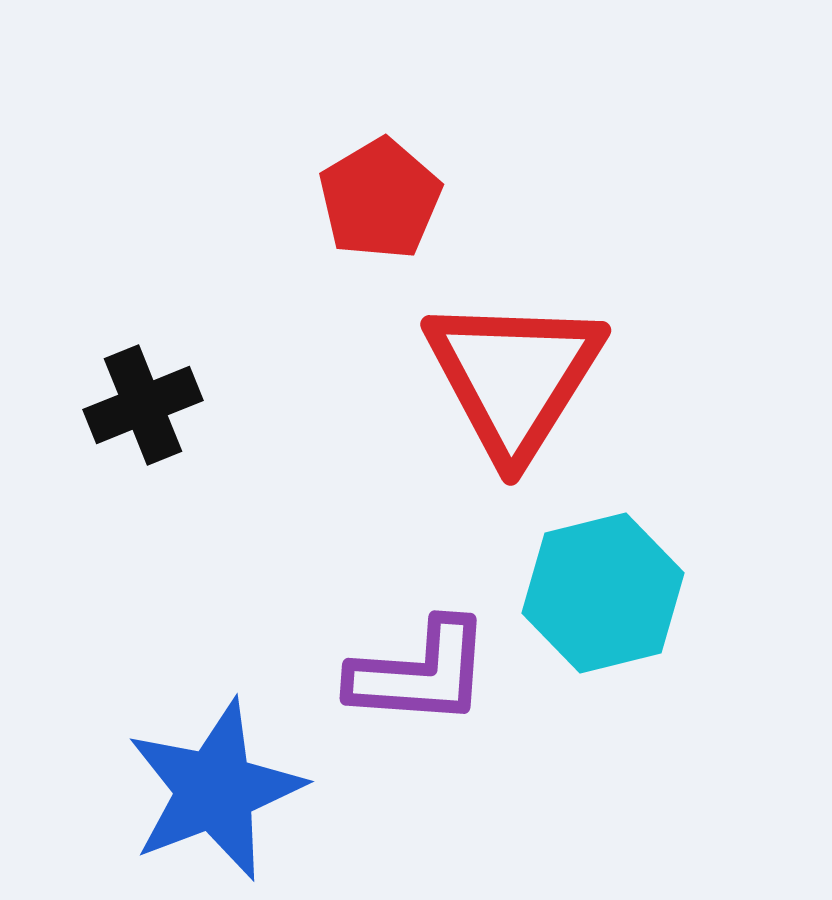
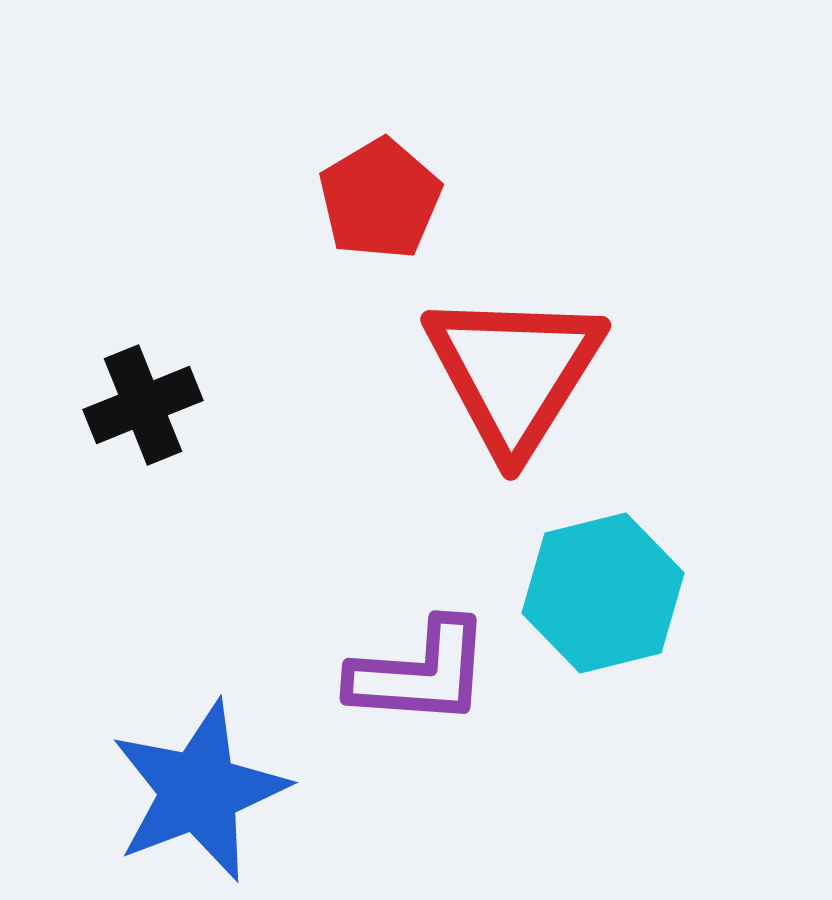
red triangle: moved 5 px up
blue star: moved 16 px left, 1 px down
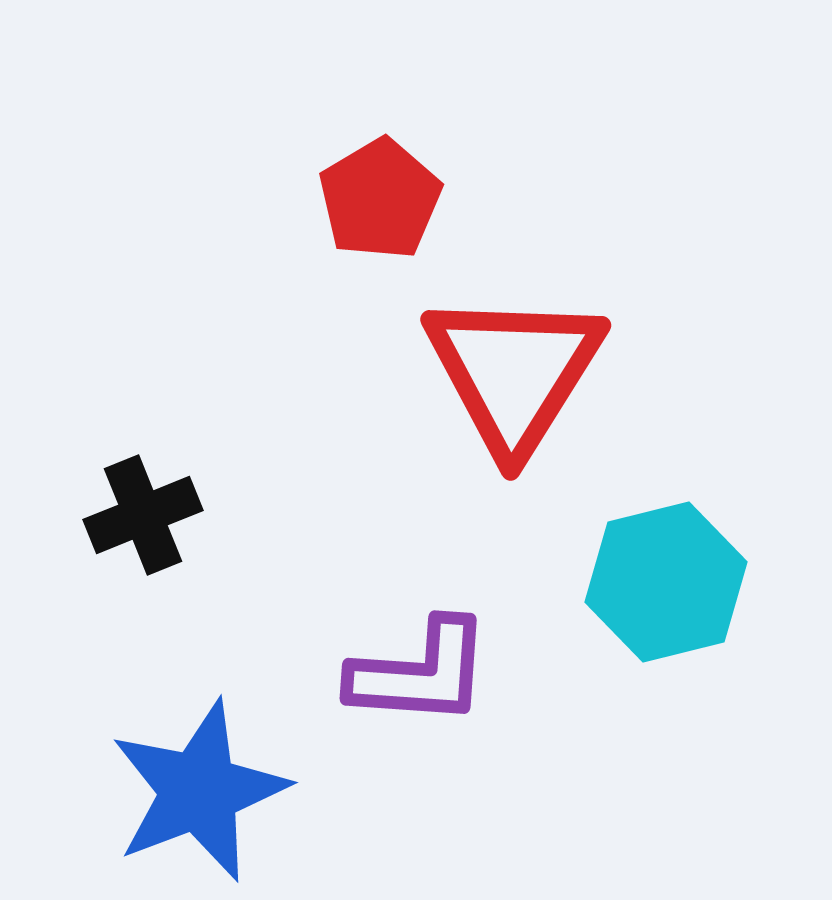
black cross: moved 110 px down
cyan hexagon: moved 63 px right, 11 px up
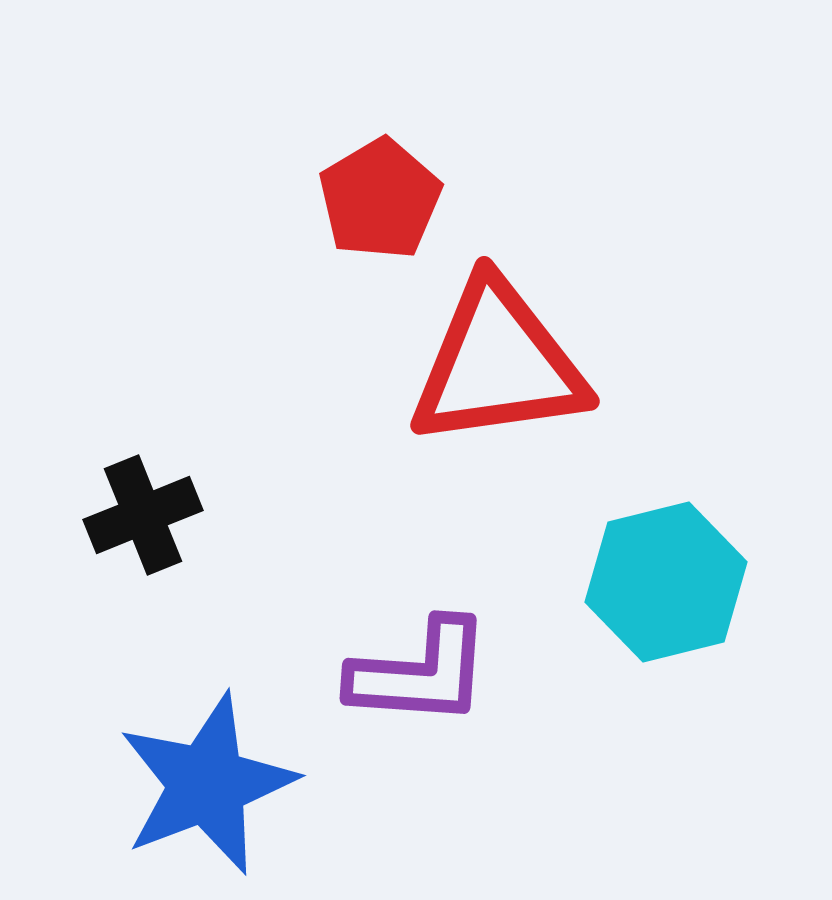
red triangle: moved 16 px left, 8 px up; rotated 50 degrees clockwise
blue star: moved 8 px right, 7 px up
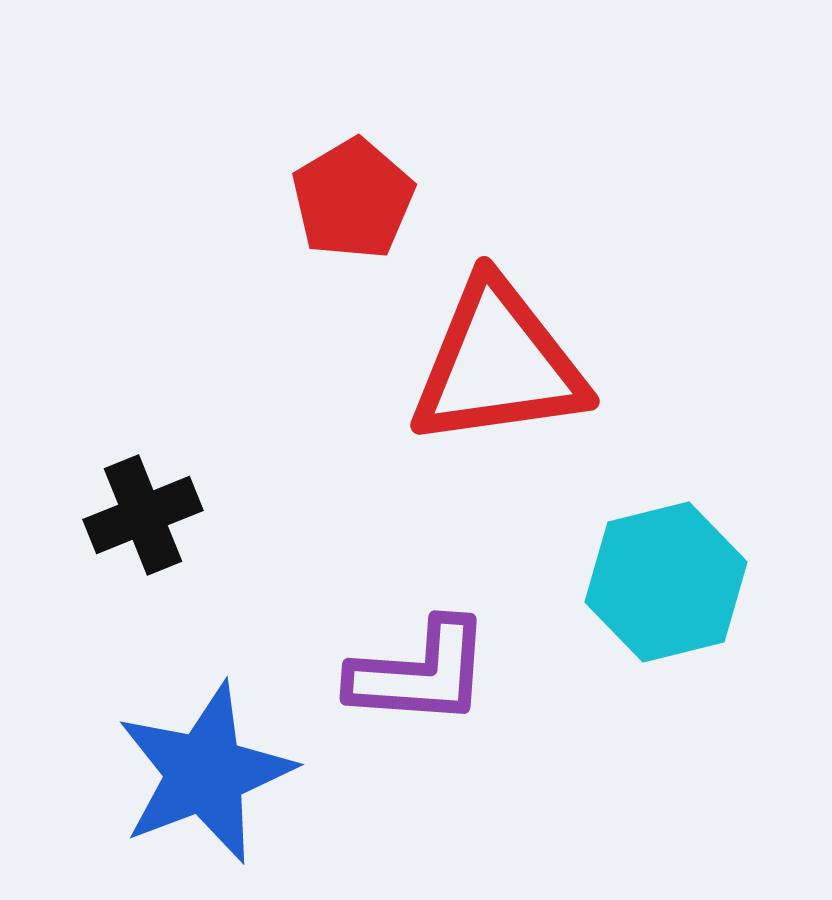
red pentagon: moved 27 px left
blue star: moved 2 px left, 11 px up
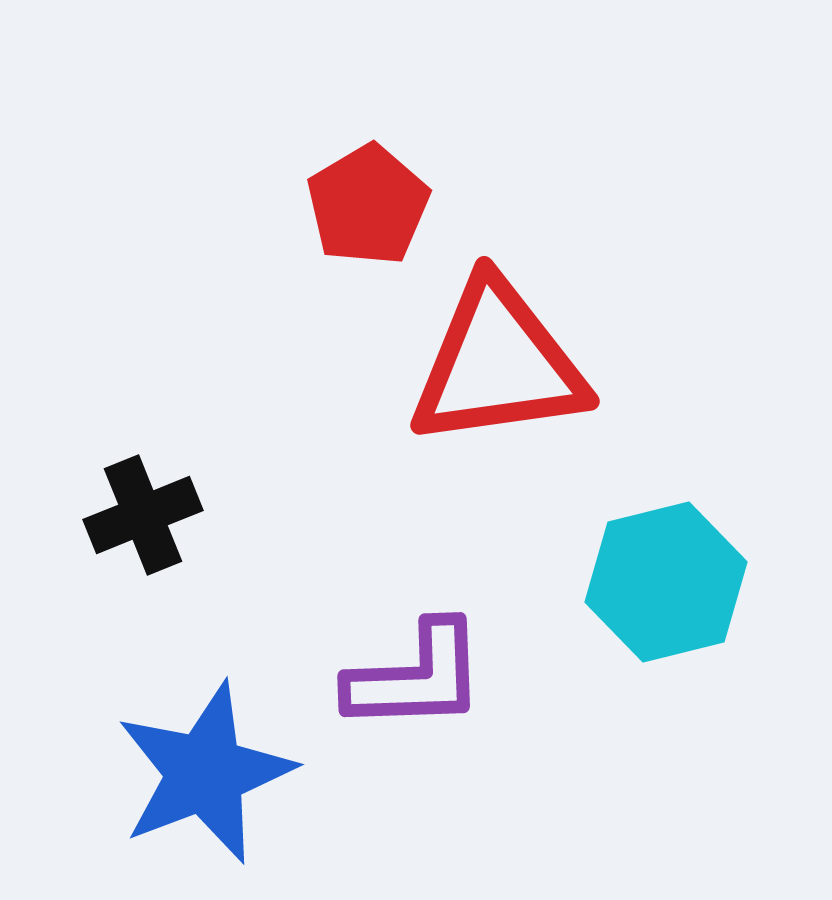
red pentagon: moved 15 px right, 6 px down
purple L-shape: moved 4 px left, 4 px down; rotated 6 degrees counterclockwise
